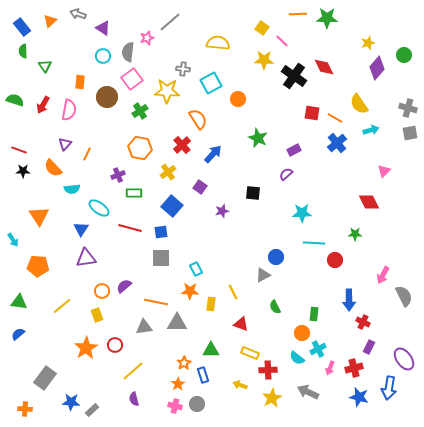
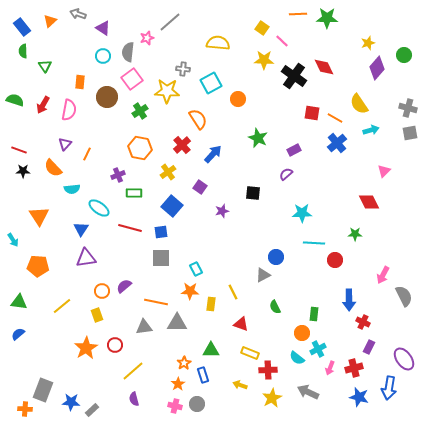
gray rectangle at (45, 378): moved 2 px left, 12 px down; rotated 15 degrees counterclockwise
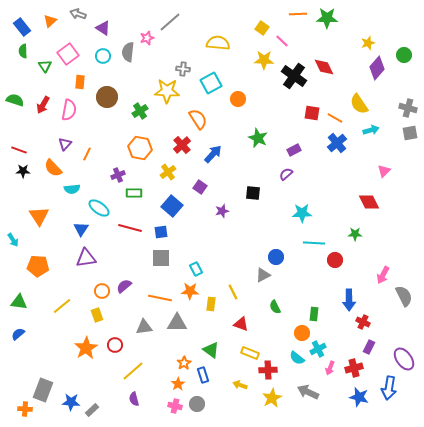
pink square at (132, 79): moved 64 px left, 25 px up
orange line at (156, 302): moved 4 px right, 4 px up
green triangle at (211, 350): rotated 36 degrees clockwise
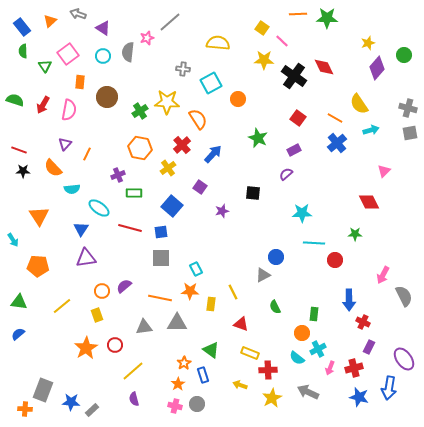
yellow star at (167, 91): moved 11 px down
red square at (312, 113): moved 14 px left, 5 px down; rotated 28 degrees clockwise
yellow cross at (168, 172): moved 4 px up
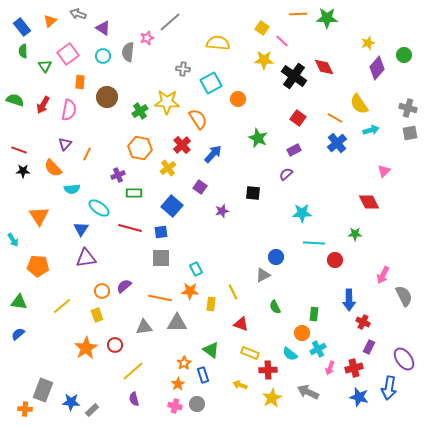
cyan semicircle at (297, 358): moved 7 px left, 4 px up
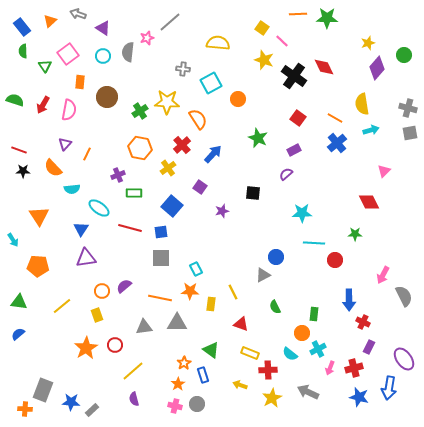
yellow star at (264, 60): rotated 18 degrees clockwise
yellow semicircle at (359, 104): moved 3 px right; rotated 25 degrees clockwise
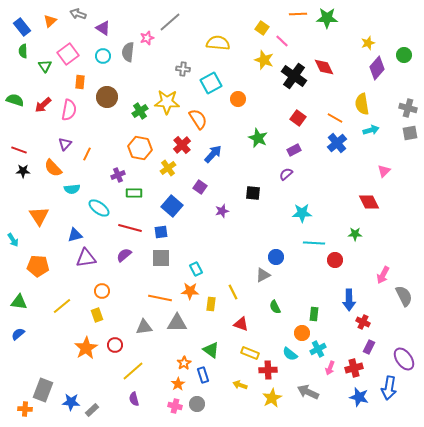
red arrow at (43, 105): rotated 18 degrees clockwise
blue triangle at (81, 229): moved 6 px left, 6 px down; rotated 42 degrees clockwise
purple semicircle at (124, 286): moved 31 px up
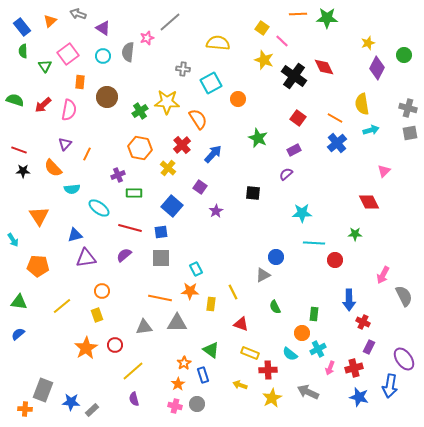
purple diamond at (377, 68): rotated 15 degrees counterclockwise
yellow cross at (168, 168): rotated 14 degrees counterclockwise
purple star at (222, 211): moved 6 px left; rotated 16 degrees counterclockwise
blue arrow at (389, 388): moved 1 px right, 2 px up
